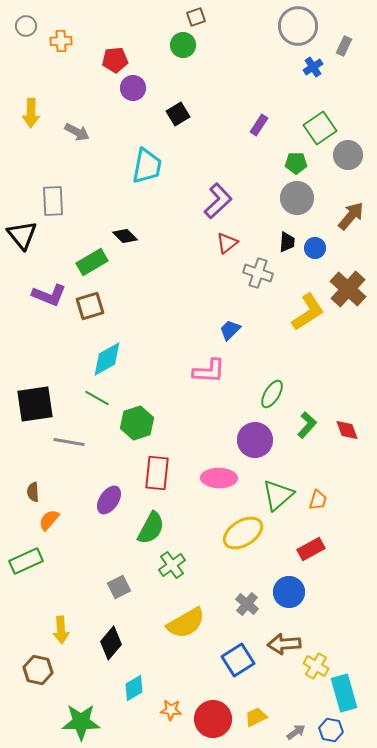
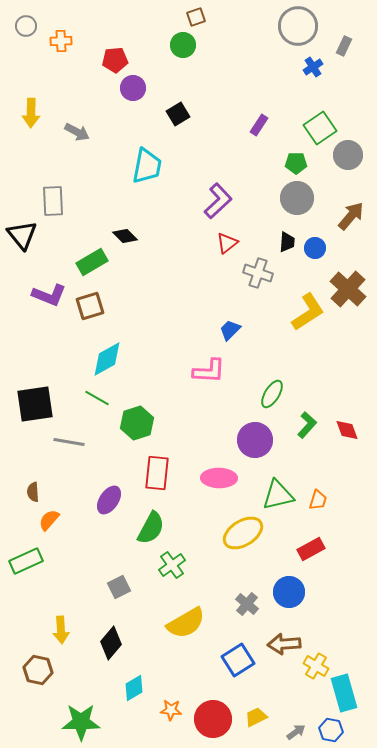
green triangle at (278, 495): rotated 28 degrees clockwise
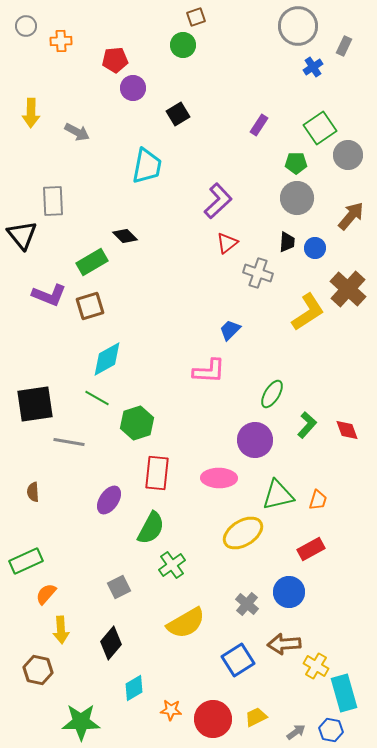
orange semicircle at (49, 520): moved 3 px left, 74 px down
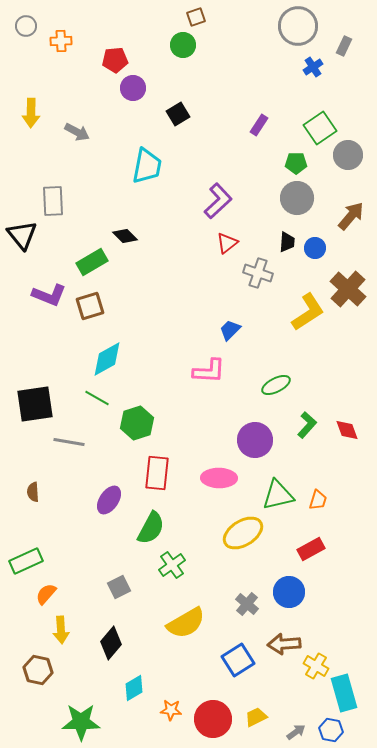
green ellipse at (272, 394): moved 4 px right, 9 px up; rotated 32 degrees clockwise
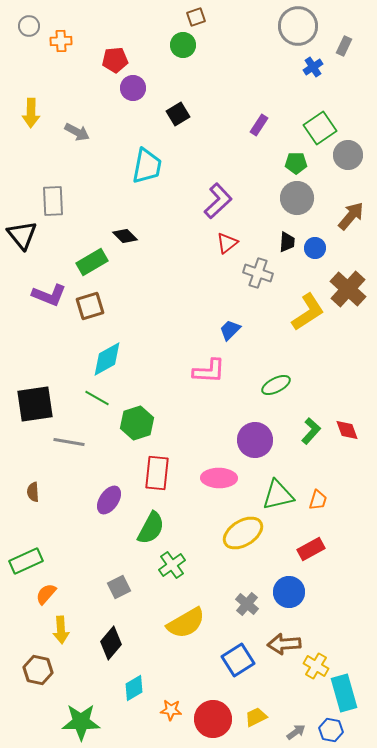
gray circle at (26, 26): moved 3 px right
green L-shape at (307, 425): moved 4 px right, 6 px down
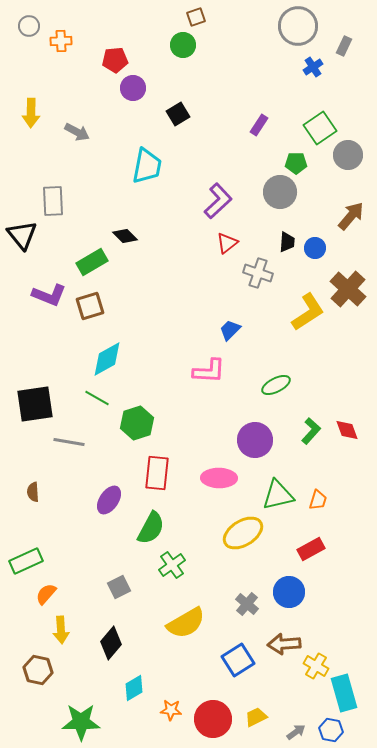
gray circle at (297, 198): moved 17 px left, 6 px up
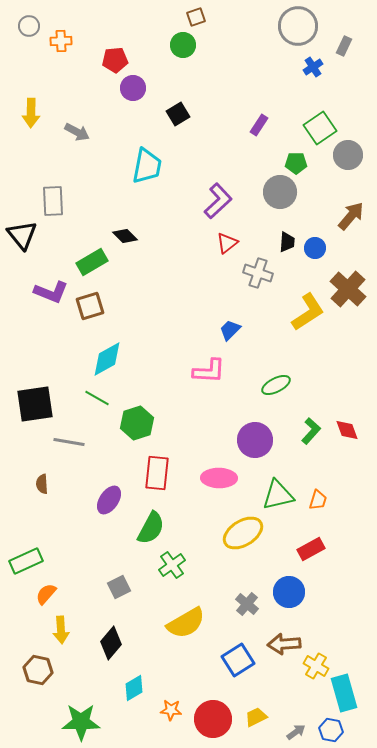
purple L-shape at (49, 295): moved 2 px right, 3 px up
brown semicircle at (33, 492): moved 9 px right, 8 px up
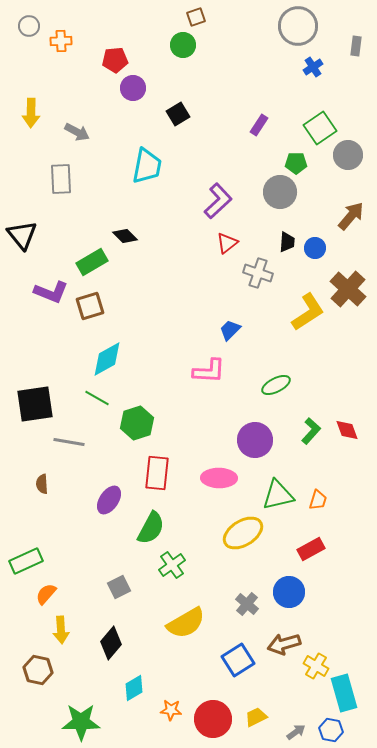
gray rectangle at (344, 46): moved 12 px right; rotated 18 degrees counterclockwise
gray rectangle at (53, 201): moved 8 px right, 22 px up
brown arrow at (284, 644): rotated 12 degrees counterclockwise
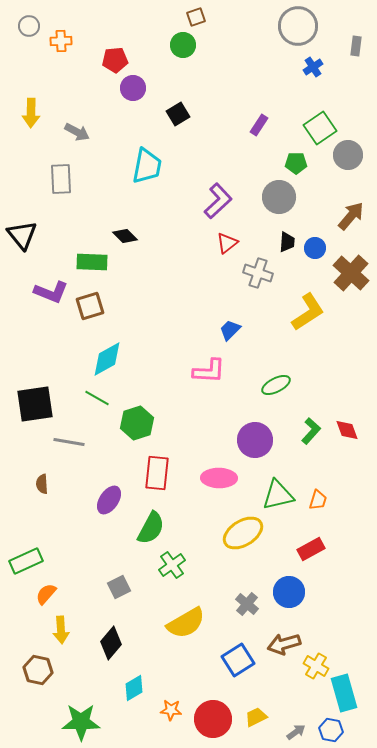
gray circle at (280, 192): moved 1 px left, 5 px down
green rectangle at (92, 262): rotated 32 degrees clockwise
brown cross at (348, 289): moved 3 px right, 16 px up
